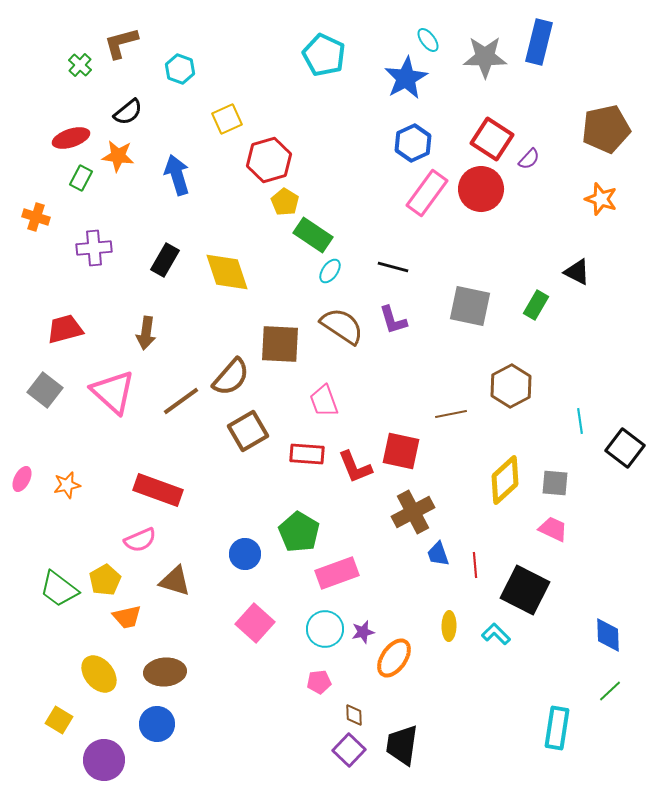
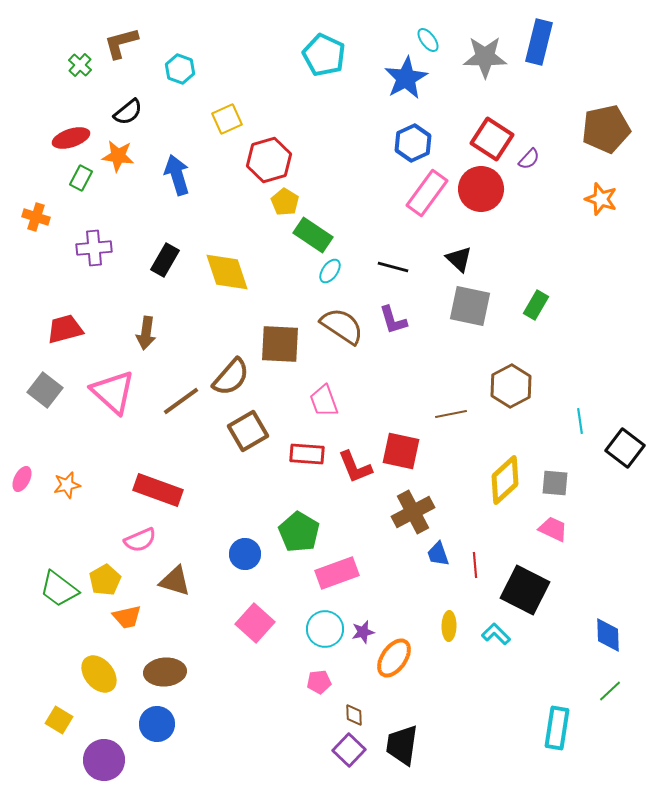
black triangle at (577, 272): moved 118 px left, 13 px up; rotated 16 degrees clockwise
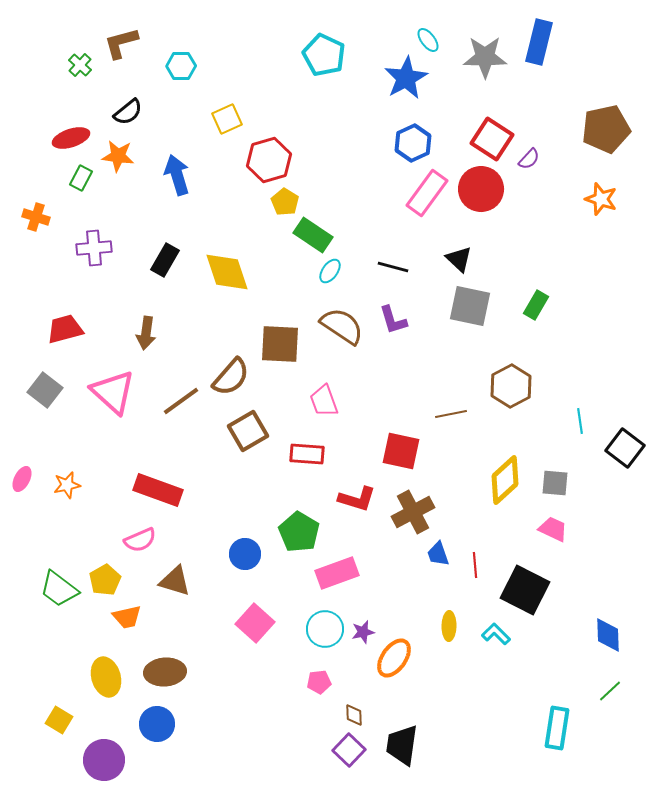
cyan hexagon at (180, 69): moved 1 px right, 3 px up; rotated 20 degrees counterclockwise
red L-shape at (355, 467): moved 2 px right, 32 px down; rotated 51 degrees counterclockwise
yellow ellipse at (99, 674): moved 7 px right, 3 px down; rotated 24 degrees clockwise
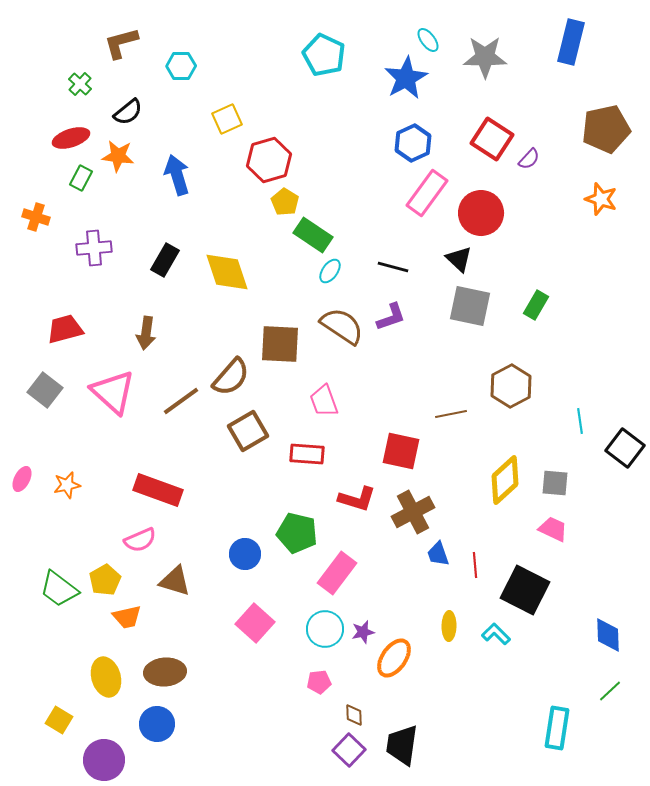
blue rectangle at (539, 42): moved 32 px right
green cross at (80, 65): moved 19 px down
red circle at (481, 189): moved 24 px down
purple L-shape at (393, 320): moved 2 px left, 3 px up; rotated 92 degrees counterclockwise
green pentagon at (299, 532): moved 2 px left, 1 px down; rotated 18 degrees counterclockwise
pink rectangle at (337, 573): rotated 33 degrees counterclockwise
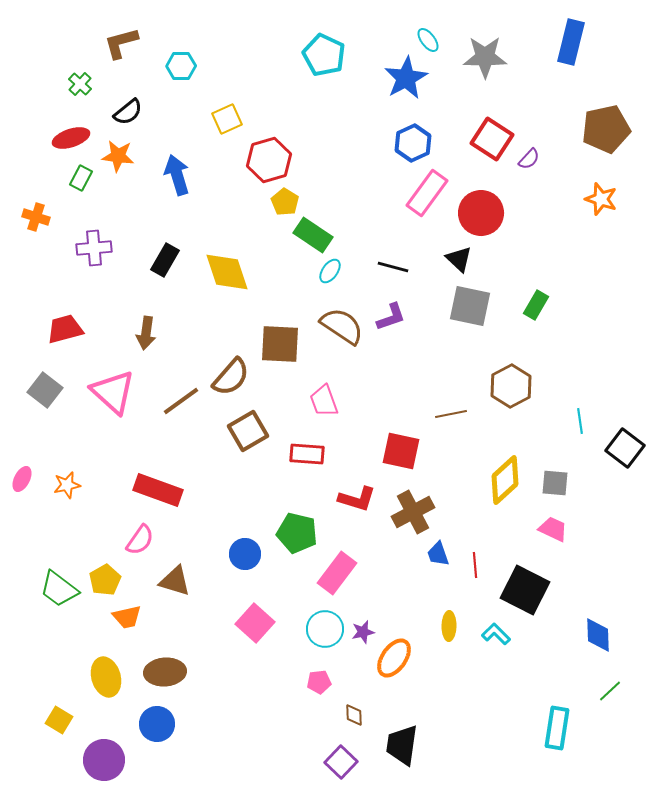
pink semicircle at (140, 540): rotated 32 degrees counterclockwise
blue diamond at (608, 635): moved 10 px left
purple square at (349, 750): moved 8 px left, 12 px down
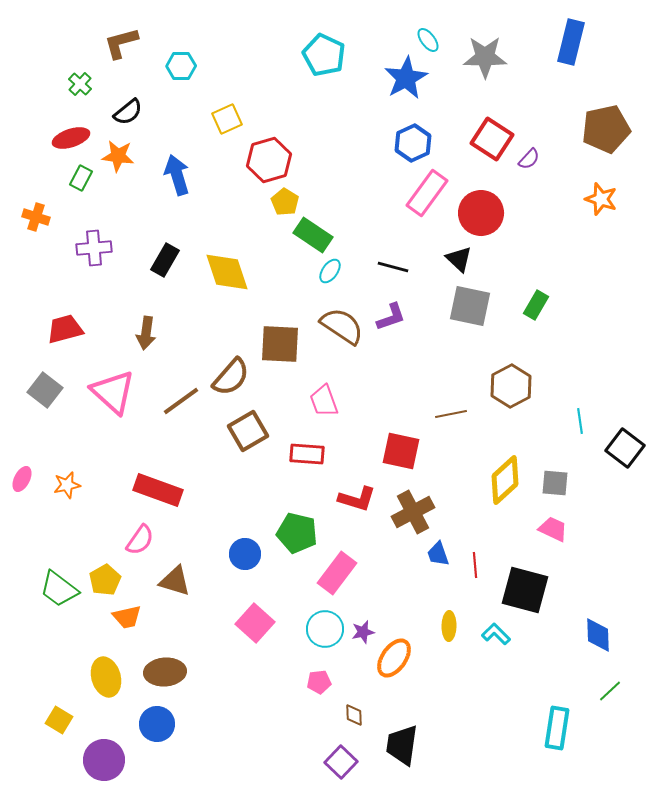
black square at (525, 590): rotated 12 degrees counterclockwise
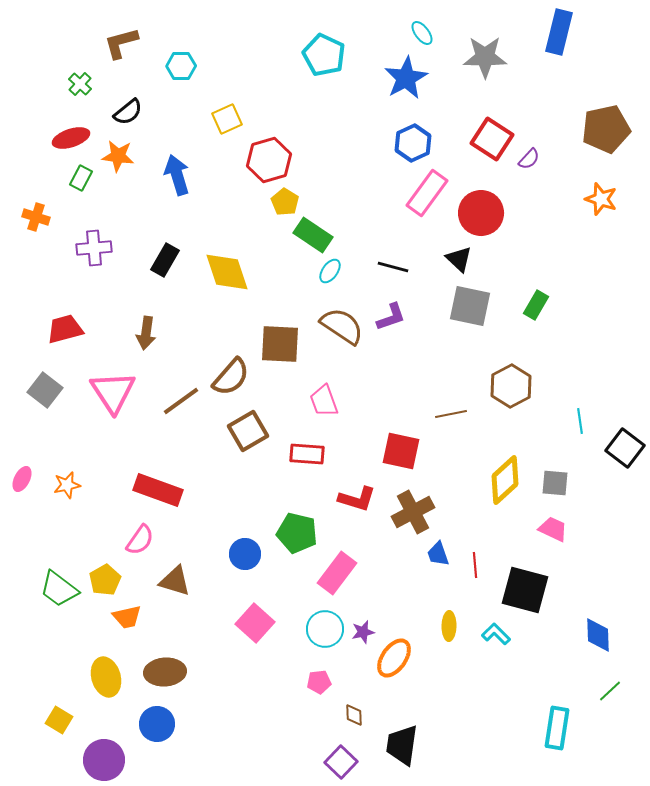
cyan ellipse at (428, 40): moved 6 px left, 7 px up
blue rectangle at (571, 42): moved 12 px left, 10 px up
pink triangle at (113, 392): rotated 15 degrees clockwise
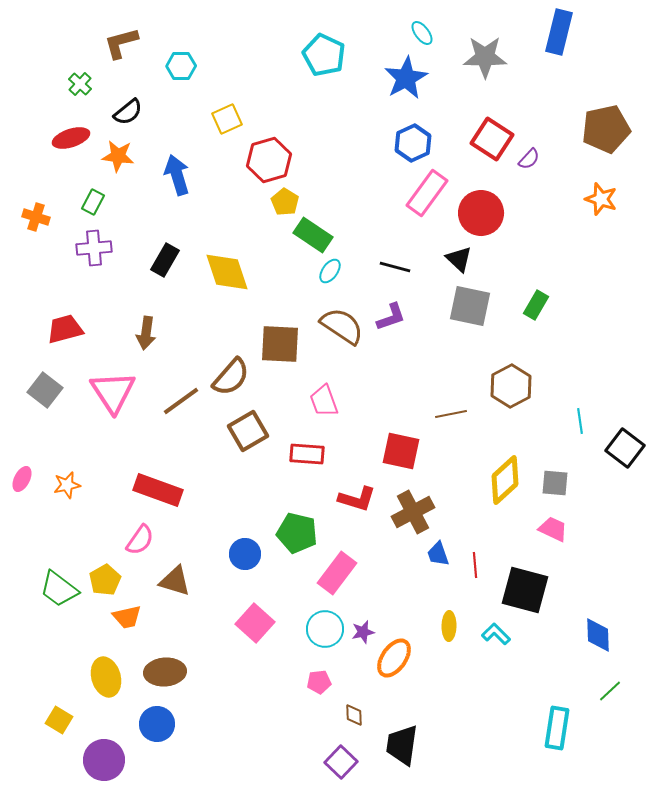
green rectangle at (81, 178): moved 12 px right, 24 px down
black line at (393, 267): moved 2 px right
